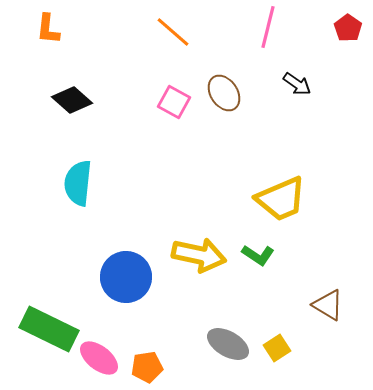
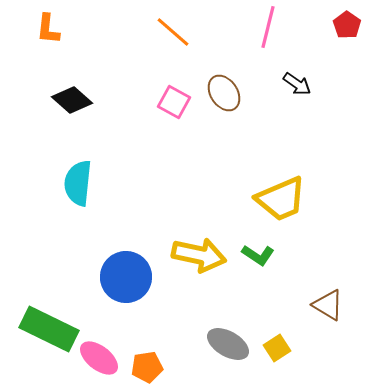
red pentagon: moved 1 px left, 3 px up
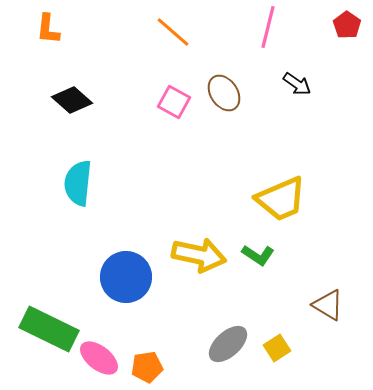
gray ellipse: rotated 72 degrees counterclockwise
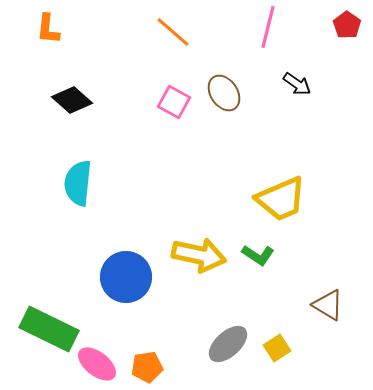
pink ellipse: moved 2 px left, 6 px down
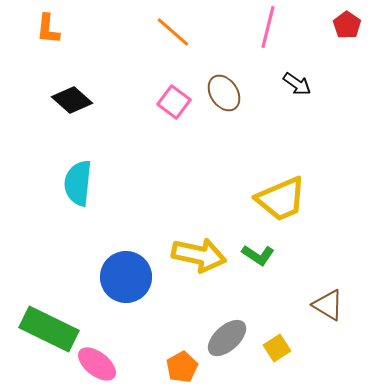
pink square: rotated 8 degrees clockwise
gray ellipse: moved 1 px left, 6 px up
orange pentagon: moved 35 px right; rotated 20 degrees counterclockwise
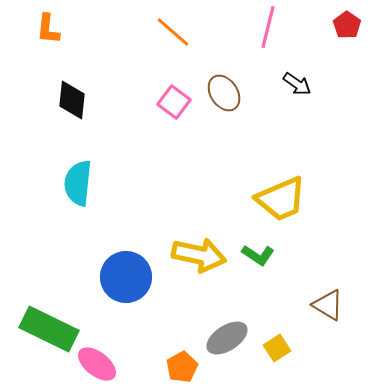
black diamond: rotated 54 degrees clockwise
gray ellipse: rotated 9 degrees clockwise
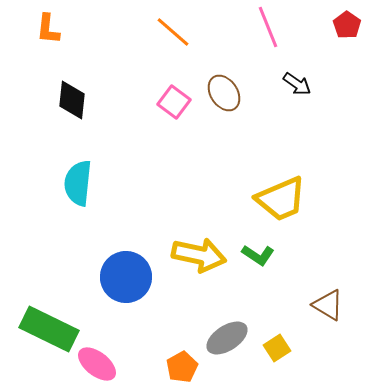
pink line: rotated 36 degrees counterclockwise
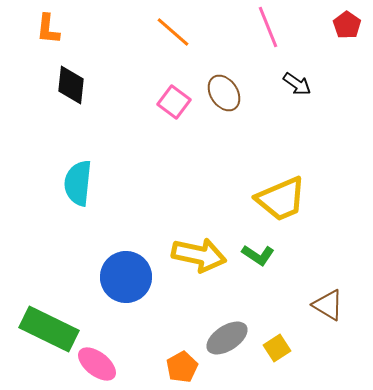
black diamond: moved 1 px left, 15 px up
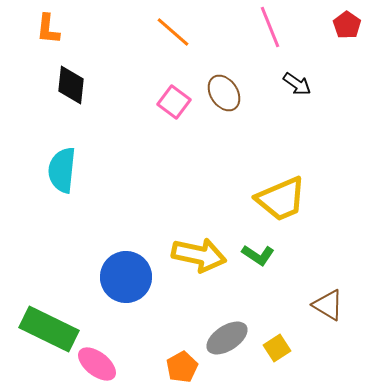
pink line: moved 2 px right
cyan semicircle: moved 16 px left, 13 px up
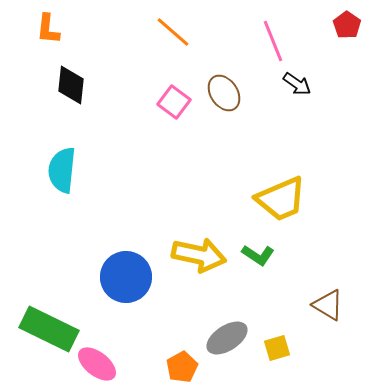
pink line: moved 3 px right, 14 px down
yellow square: rotated 16 degrees clockwise
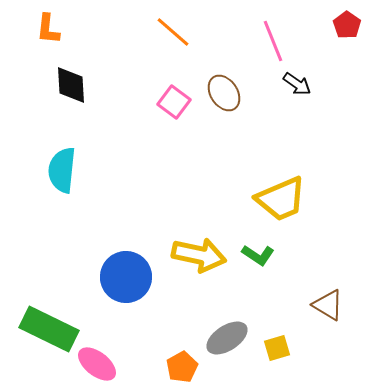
black diamond: rotated 9 degrees counterclockwise
